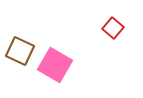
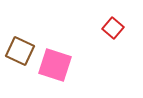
pink square: rotated 12 degrees counterclockwise
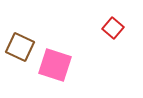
brown square: moved 4 px up
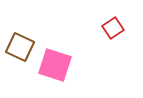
red square: rotated 15 degrees clockwise
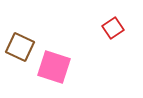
pink square: moved 1 px left, 2 px down
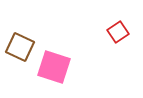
red square: moved 5 px right, 4 px down
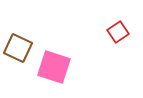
brown square: moved 2 px left, 1 px down
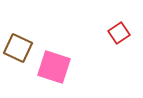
red square: moved 1 px right, 1 px down
